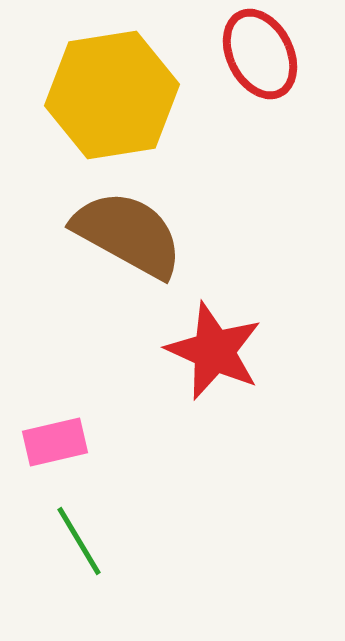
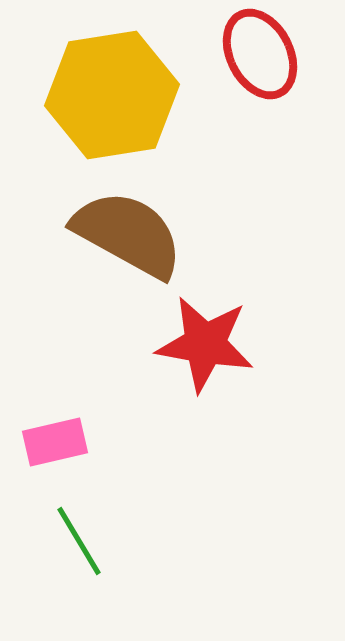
red star: moved 9 px left, 7 px up; rotated 14 degrees counterclockwise
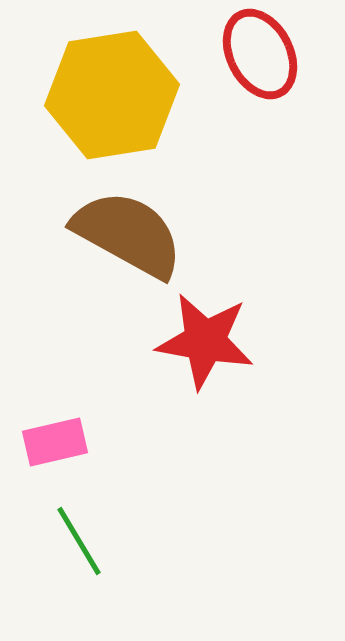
red star: moved 3 px up
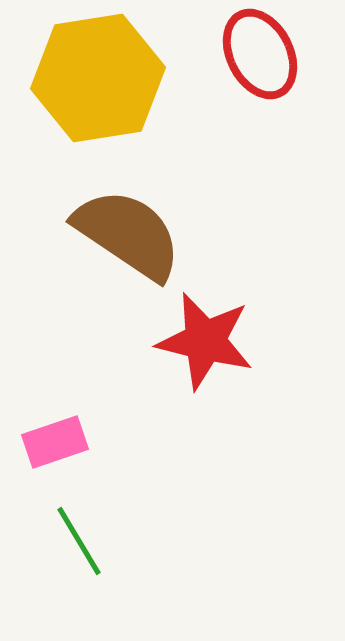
yellow hexagon: moved 14 px left, 17 px up
brown semicircle: rotated 5 degrees clockwise
red star: rotated 4 degrees clockwise
pink rectangle: rotated 6 degrees counterclockwise
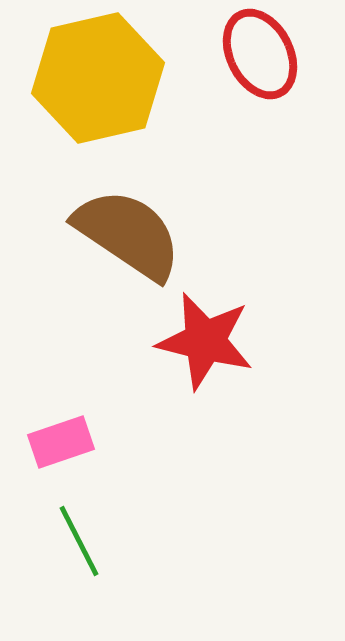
yellow hexagon: rotated 4 degrees counterclockwise
pink rectangle: moved 6 px right
green line: rotated 4 degrees clockwise
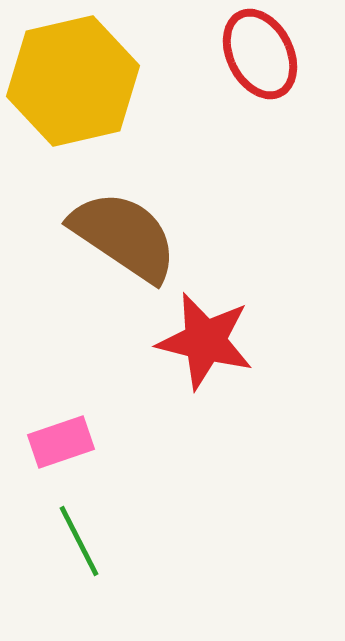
yellow hexagon: moved 25 px left, 3 px down
brown semicircle: moved 4 px left, 2 px down
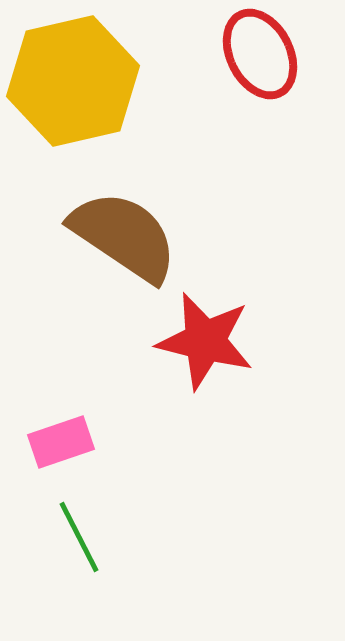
green line: moved 4 px up
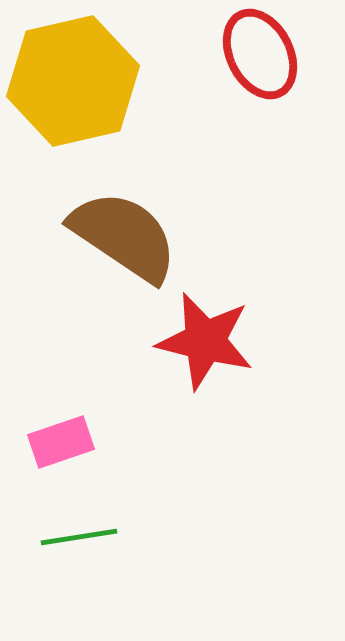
green line: rotated 72 degrees counterclockwise
